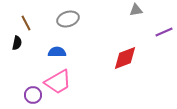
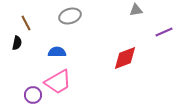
gray ellipse: moved 2 px right, 3 px up
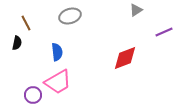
gray triangle: rotated 24 degrees counterclockwise
blue semicircle: rotated 84 degrees clockwise
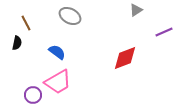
gray ellipse: rotated 45 degrees clockwise
blue semicircle: rotated 48 degrees counterclockwise
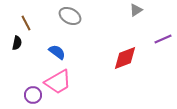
purple line: moved 1 px left, 7 px down
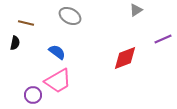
brown line: rotated 49 degrees counterclockwise
black semicircle: moved 2 px left
pink trapezoid: moved 1 px up
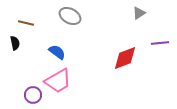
gray triangle: moved 3 px right, 3 px down
purple line: moved 3 px left, 4 px down; rotated 18 degrees clockwise
black semicircle: rotated 24 degrees counterclockwise
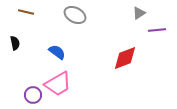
gray ellipse: moved 5 px right, 1 px up
brown line: moved 11 px up
purple line: moved 3 px left, 13 px up
pink trapezoid: moved 3 px down
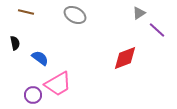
purple line: rotated 48 degrees clockwise
blue semicircle: moved 17 px left, 6 px down
